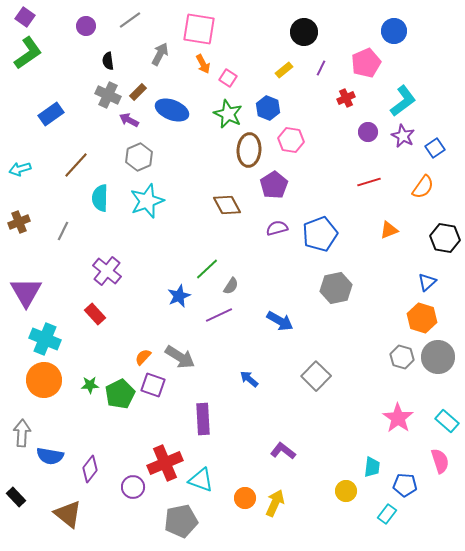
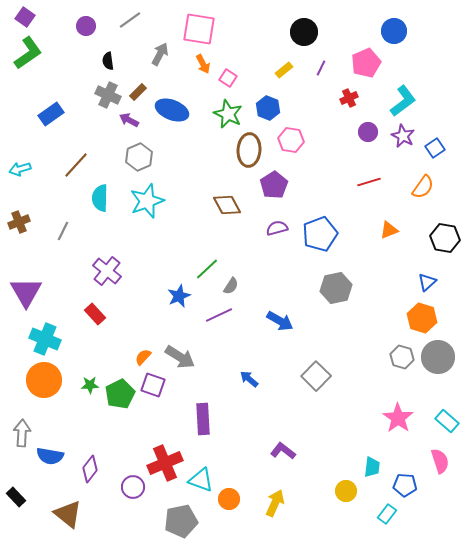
red cross at (346, 98): moved 3 px right
orange circle at (245, 498): moved 16 px left, 1 px down
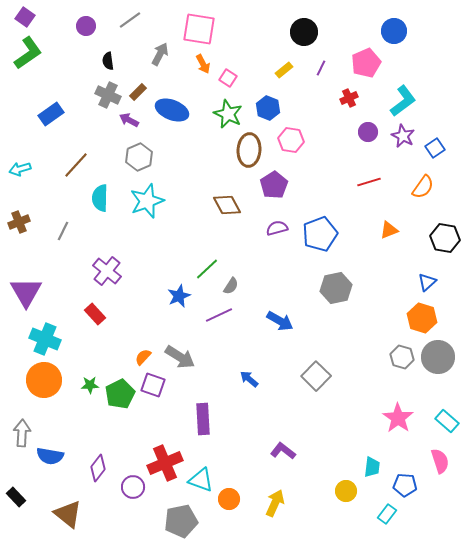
purple diamond at (90, 469): moved 8 px right, 1 px up
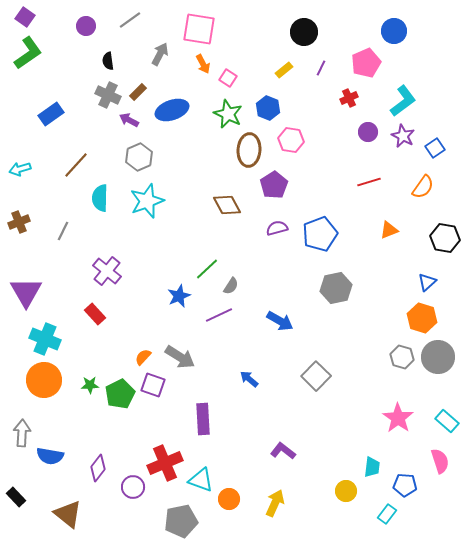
blue ellipse at (172, 110): rotated 40 degrees counterclockwise
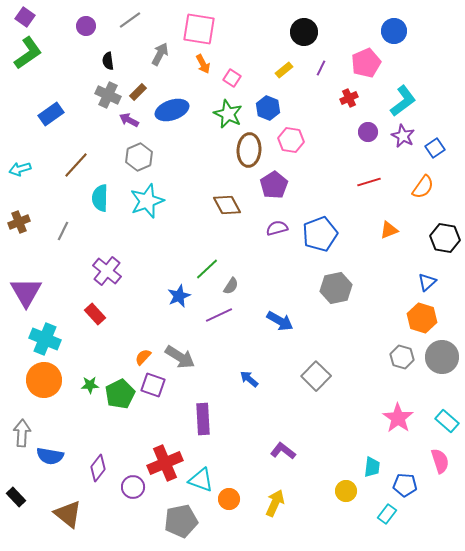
pink square at (228, 78): moved 4 px right
gray circle at (438, 357): moved 4 px right
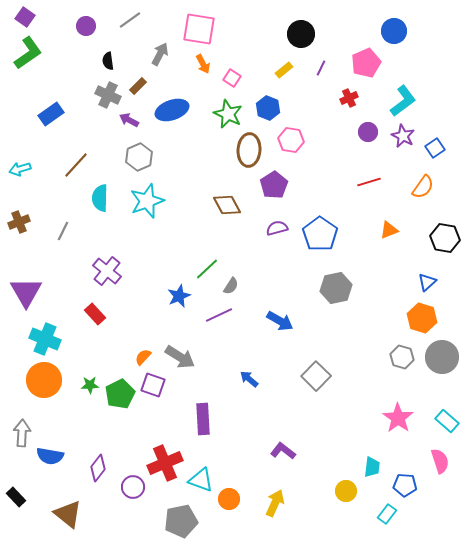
black circle at (304, 32): moved 3 px left, 2 px down
brown rectangle at (138, 92): moved 6 px up
blue pentagon at (320, 234): rotated 16 degrees counterclockwise
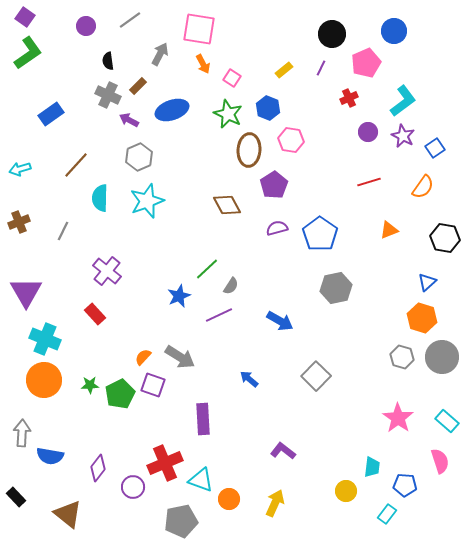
black circle at (301, 34): moved 31 px right
